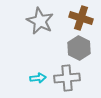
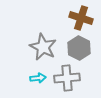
gray star: moved 3 px right, 26 px down
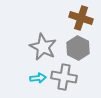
gray hexagon: moved 1 px left
gray cross: moved 3 px left, 1 px up; rotated 15 degrees clockwise
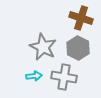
cyan arrow: moved 4 px left, 2 px up
